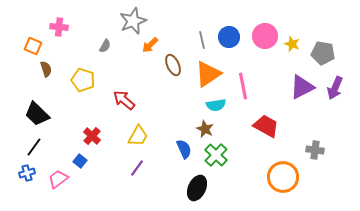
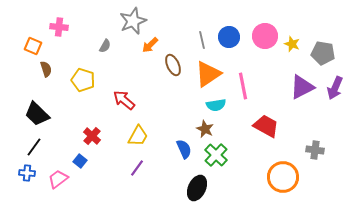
blue cross: rotated 21 degrees clockwise
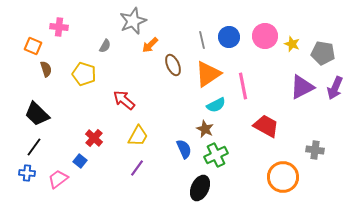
yellow pentagon: moved 1 px right, 6 px up
cyan semicircle: rotated 18 degrees counterclockwise
red cross: moved 2 px right, 2 px down
green cross: rotated 20 degrees clockwise
black ellipse: moved 3 px right
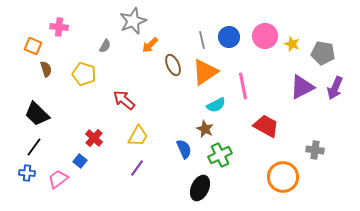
orange triangle: moved 3 px left, 2 px up
green cross: moved 4 px right
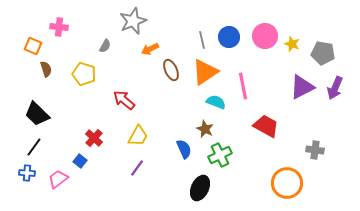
orange arrow: moved 4 px down; rotated 18 degrees clockwise
brown ellipse: moved 2 px left, 5 px down
cyan semicircle: moved 3 px up; rotated 132 degrees counterclockwise
orange circle: moved 4 px right, 6 px down
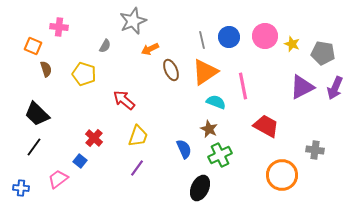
brown star: moved 4 px right
yellow trapezoid: rotated 10 degrees counterclockwise
blue cross: moved 6 px left, 15 px down
orange circle: moved 5 px left, 8 px up
